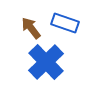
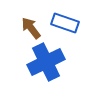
blue cross: rotated 18 degrees clockwise
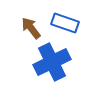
blue cross: moved 6 px right
